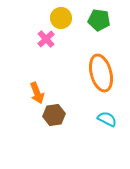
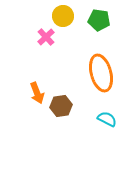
yellow circle: moved 2 px right, 2 px up
pink cross: moved 2 px up
brown hexagon: moved 7 px right, 9 px up
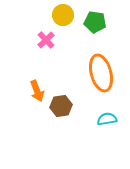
yellow circle: moved 1 px up
green pentagon: moved 4 px left, 2 px down
pink cross: moved 3 px down
orange arrow: moved 2 px up
cyan semicircle: rotated 36 degrees counterclockwise
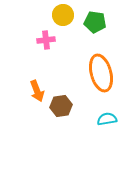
pink cross: rotated 36 degrees clockwise
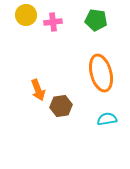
yellow circle: moved 37 px left
green pentagon: moved 1 px right, 2 px up
pink cross: moved 7 px right, 18 px up
orange arrow: moved 1 px right, 1 px up
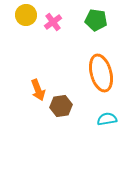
pink cross: rotated 30 degrees counterclockwise
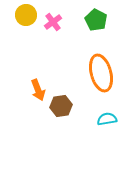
green pentagon: rotated 20 degrees clockwise
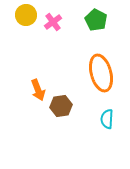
cyan semicircle: rotated 78 degrees counterclockwise
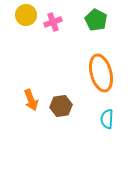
pink cross: rotated 18 degrees clockwise
orange arrow: moved 7 px left, 10 px down
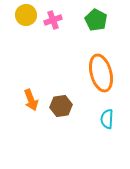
pink cross: moved 2 px up
